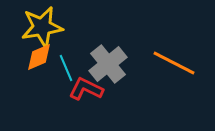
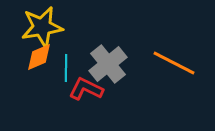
cyan line: rotated 24 degrees clockwise
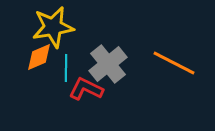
yellow star: moved 11 px right
